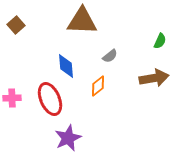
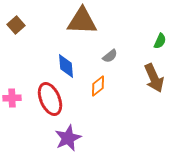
brown arrow: rotated 76 degrees clockwise
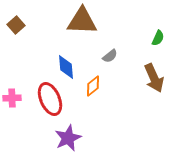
green semicircle: moved 2 px left, 3 px up
blue diamond: moved 1 px down
orange diamond: moved 5 px left
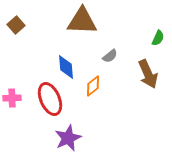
brown arrow: moved 6 px left, 4 px up
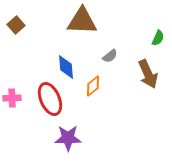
purple star: rotated 24 degrees clockwise
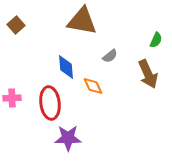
brown triangle: rotated 8 degrees clockwise
green semicircle: moved 2 px left, 2 px down
orange diamond: rotated 75 degrees counterclockwise
red ellipse: moved 4 px down; rotated 16 degrees clockwise
